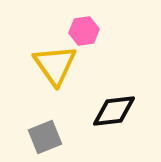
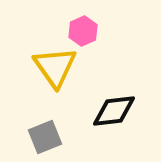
pink hexagon: moved 1 px left; rotated 16 degrees counterclockwise
yellow triangle: moved 2 px down
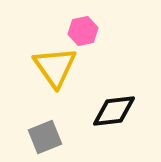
pink hexagon: rotated 12 degrees clockwise
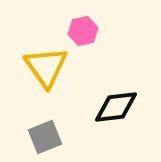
yellow triangle: moved 9 px left
black diamond: moved 2 px right, 4 px up
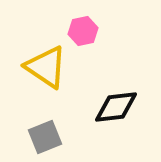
yellow triangle: rotated 21 degrees counterclockwise
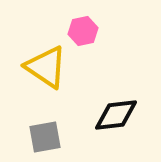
black diamond: moved 8 px down
gray square: rotated 12 degrees clockwise
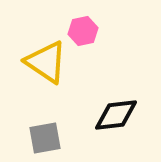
yellow triangle: moved 5 px up
gray square: moved 1 px down
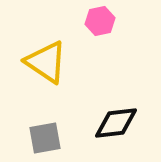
pink hexagon: moved 17 px right, 10 px up
black diamond: moved 8 px down
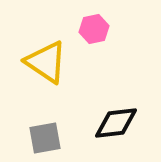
pink hexagon: moved 6 px left, 8 px down
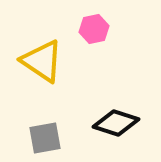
yellow triangle: moved 4 px left, 1 px up
black diamond: rotated 24 degrees clockwise
